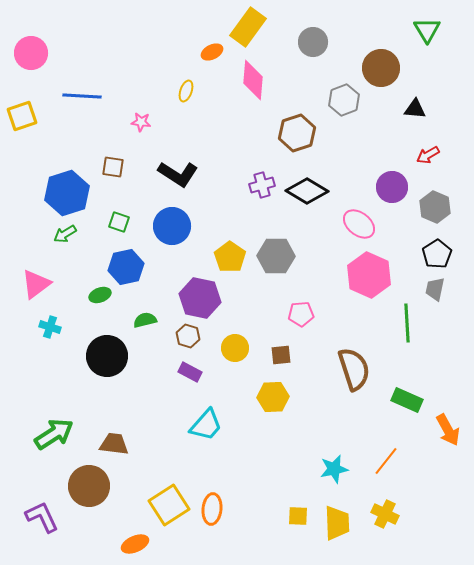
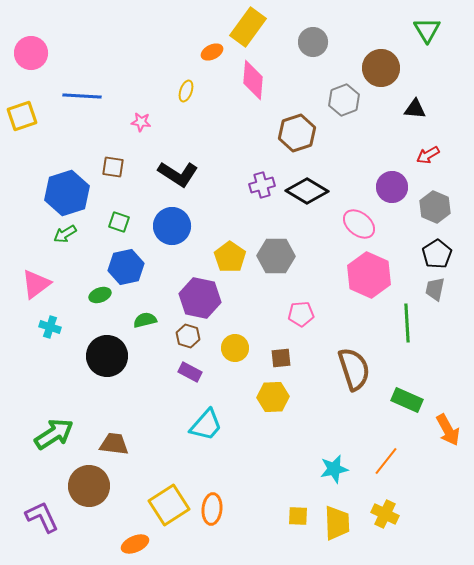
brown square at (281, 355): moved 3 px down
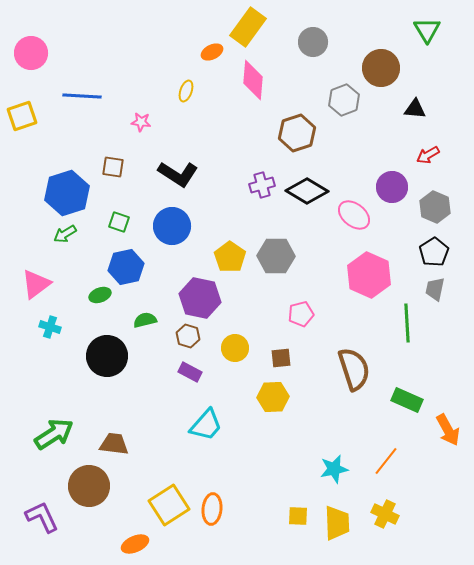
pink ellipse at (359, 224): moved 5 px left, 9 px up
black pentagon at (437, 254): moved 3 px left, 2 px up
pink pentagon at (301, 314): rotated 10 degrees counterclockwise
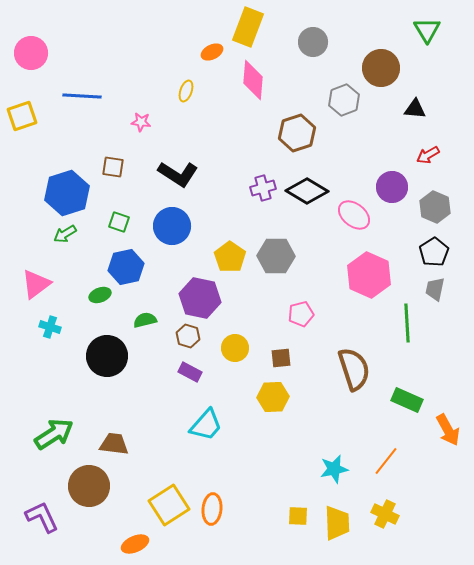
yellow rectangle at (248, 27): rotated 15 degrees counterclockwise
purple cross at (262, 185): moved 1 px right, 3 px down
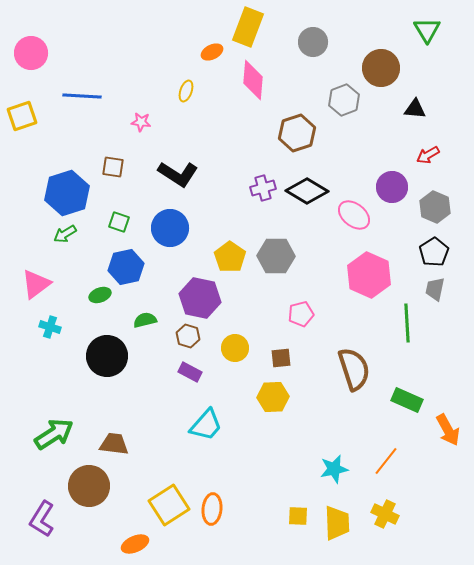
blue circle at (172, 226): moved 2 px left, 2 px down
purple L-shape at (42, 517): moved 2 px down; rotated 123 degrees counterclockwise
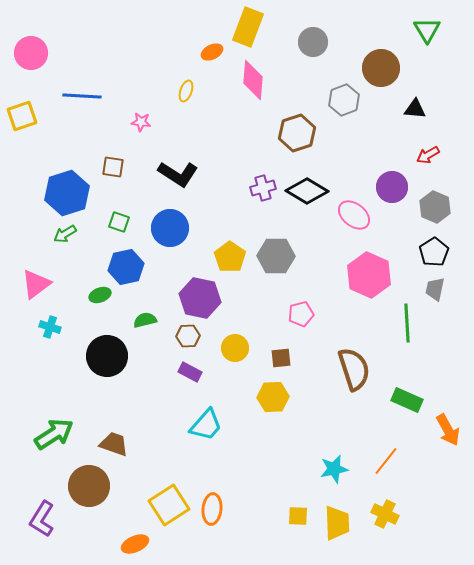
brown hexagon at (188, 336): rotated 20 degrees counterclockwise
brown trapezoid at (114, 444): rotated 12 degrees clockwise
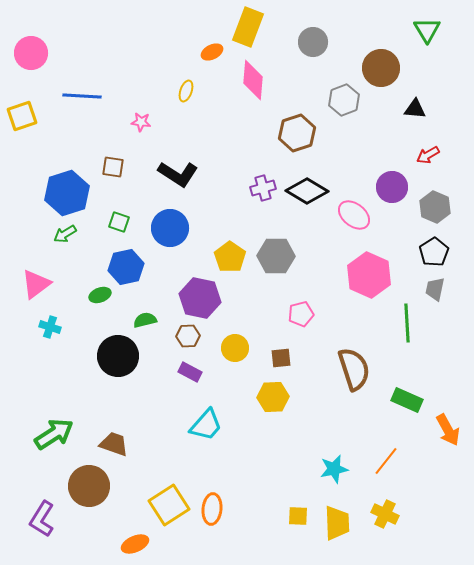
black circle at (107, 356): moved 11 px right
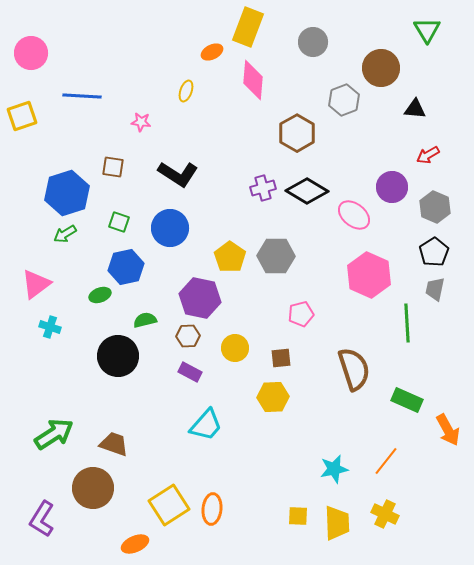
brown hexagon at (297, 133): rotated 12 degrees counterclockwise
brown circle at (89, 486): moved 4 px right, 2 px down
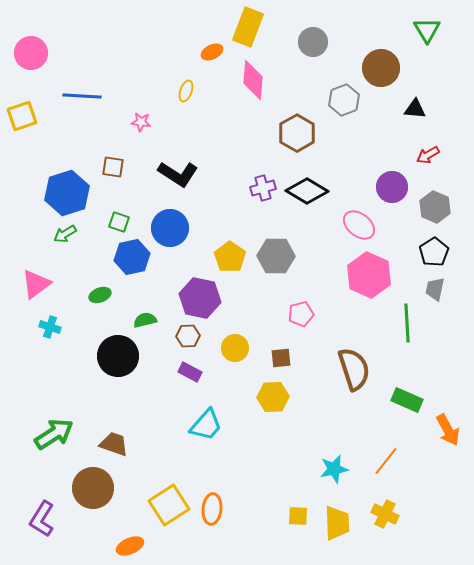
pink ellipse at (354, 215): moved 5 px right, 10 px down
blue hexagon at (126, 267): moved 6 px right, 10 px up
orange ellipse at (135, 544): moved 5 px left, 2 px down
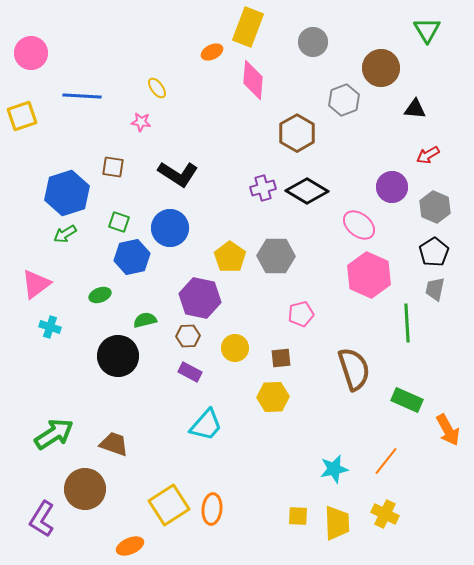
yellow ellipse at (186, 91): moved 29 px left, 3 px up; rotated 55 degrees counterclockwise
brown circle at (93, 488): moved 8 px left, 1 px down
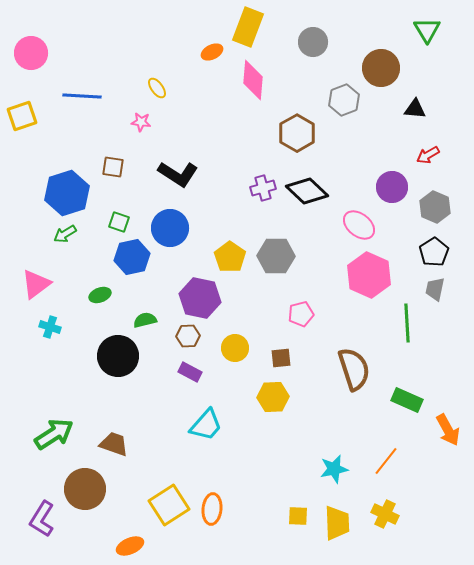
black diamond at (307, 191): rotated 12 degrees clockwise
